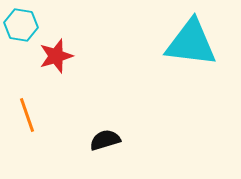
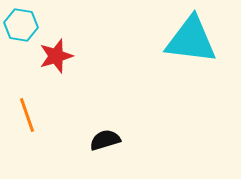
cyan triangle: moved 3 px up
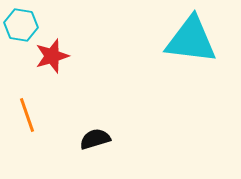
red star: moved 4 px left
black semicircle: moved 10 px left, 1 px up
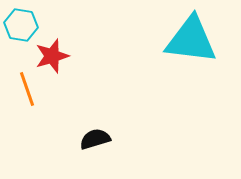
orange line: moved 26 px up
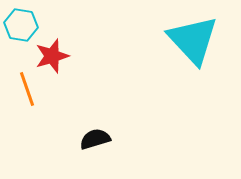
cyan triangle: moved 2 px right; rotated 40 degrees clockwise
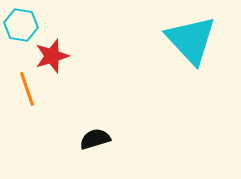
cyan triangle: moved 2 px left
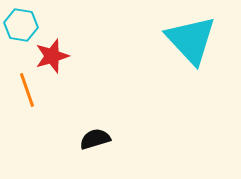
orange line: moved 1 px down
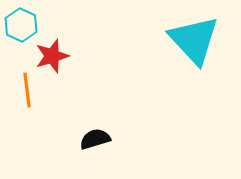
cyan hexagon: rotated 16 degrees clockwise
cyan triangle: moved 3 px right
orange line: rotated 12 degrees clockwise
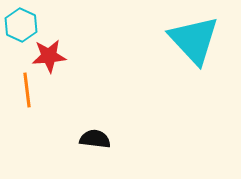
red star: moved 3 px left; rotated 12 degrees clockwise
black semicircle: rotated 24 degrees clockwise
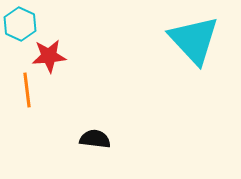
cyan hexagon: moved 1 px left, 1 px up
